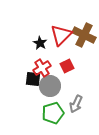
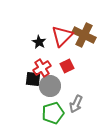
red triangle: moved 1 px right, 1 px down
black star: moved 1 px left, 1 px up
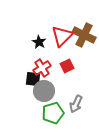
gray circle: moved 6 px left, 5 px down
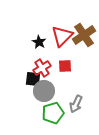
brown cross: rotated 30 degrees clockwise
red square: moved 2 px left; rotated 24 degrees clockwise
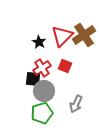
red square: rotated 24 degrees clockwise
green pentagon: moved 11 px left
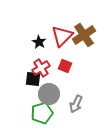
red cross: moved 1 px left
gray circle: moved 5 px right, 3 px down
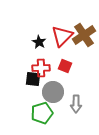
red cross: rotated 30 degrees clockwise
gray circle: moved 4 px right, 2 px up
gray arrow: rotated 24 degrees counterclockwise
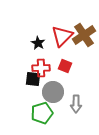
black star: moved 1 px left, 1 px down
